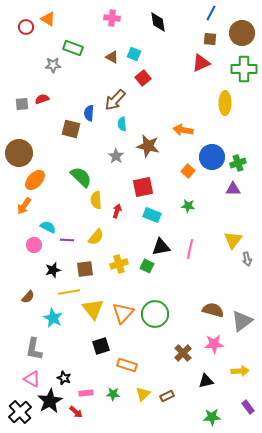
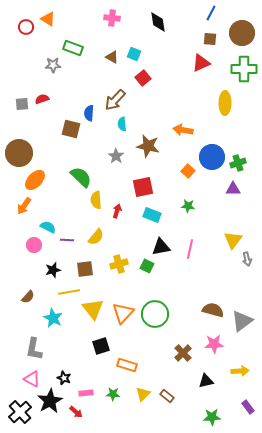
brown rectangle at (167, 396): rotated 64 degrees clockwise
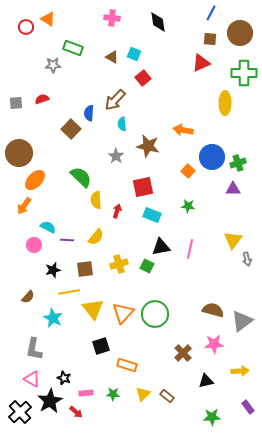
brown circle at (242, 33): moved 2 px left
green cross at (244, 69): moved 4 px down
gray square at (22, 104): moved 6 px left, 1 px up
brown square at (71, 129): rotated 30 degrees clockwise
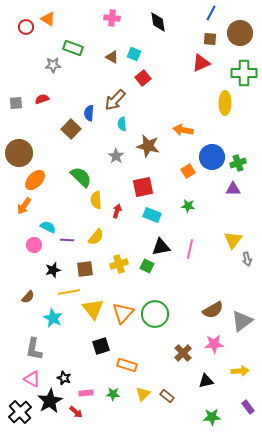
orange square at (188, 171): rotated 16 degrees clockwise
brown semicircle at (213, 310): rotated 135 degrees clockwise
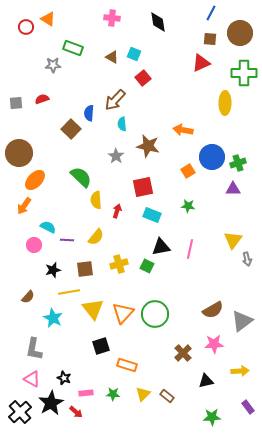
black star at (50, 401): moved 1 px right, 2 px down
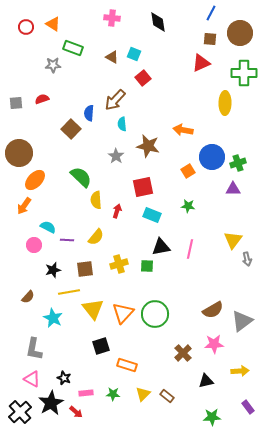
orange triangle at (48, 19): moved 5 px right, 5 px down
green square at (147, 266): rotated 24 degrees counterclockwise
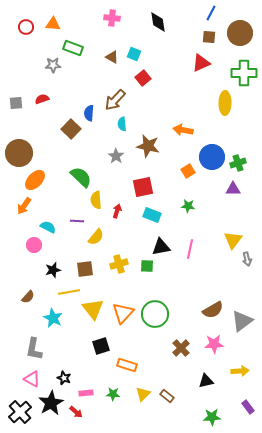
orange triangle at (53, 24): rotated 28 degrees counterclockwise
brown square at (210, 39): moved 1 px left, 2 px up
purple line at (67, 240): moved 10 px right, 19 px up
brown cross at (183, 353): moved 2 px left, 5 px up
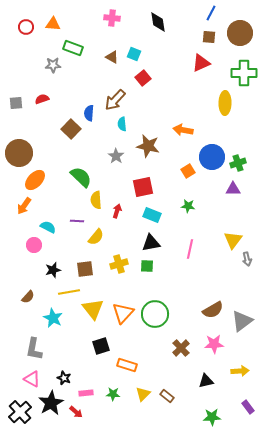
black triangle at (161, 247): moved 10 px left, 4 px up
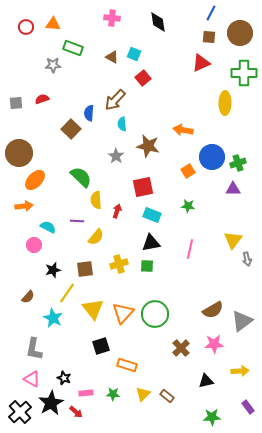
orange arrow at (24, 206): rotated 132 degrees counterclockwise
yellow line at (69, 292): moved 2 px left, 1 px down; rotated 45 degrees counterclockwise
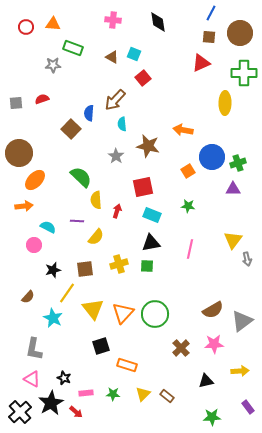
pink cross at (112, 18): moved 1 px right, 2 px down
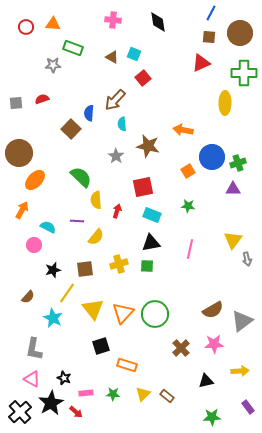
orange arrow at (24, 206): moved 2 px left, 4 px down; rotated 54 degrees counterclockwise
